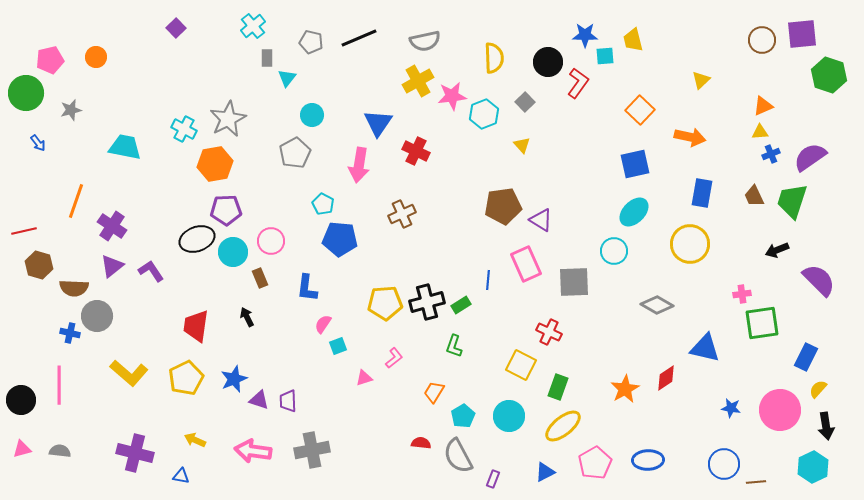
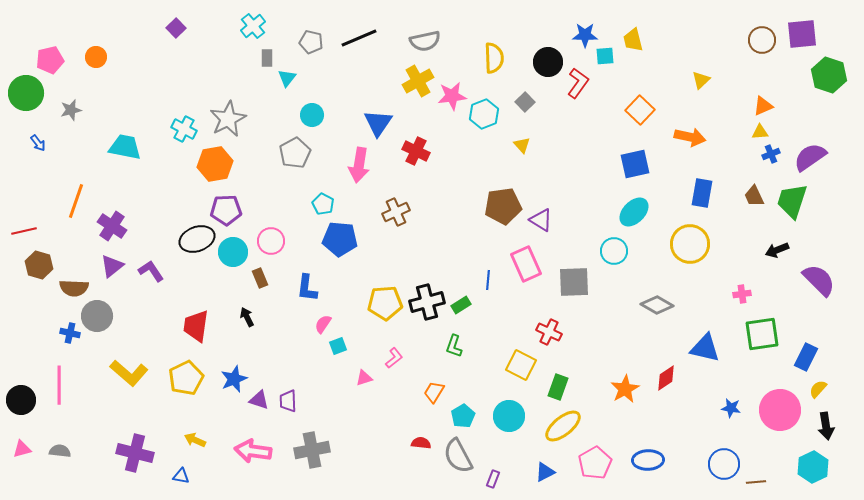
brown cross at (402, 214): moved 6 px left, 2 px up
green square at (762, 323): moved 11 px down
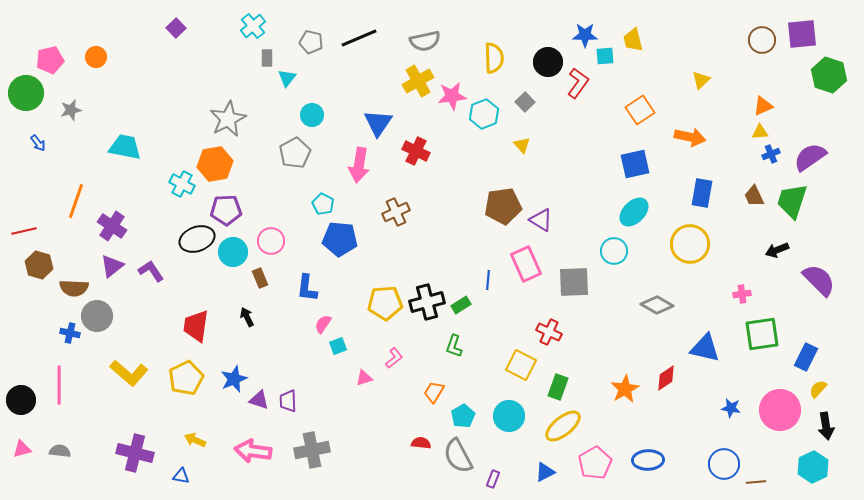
orange square at (640, 110): rotated 12 degrees clockwise
cyan cross at (184, 129): moved 2 px left, 55 px down
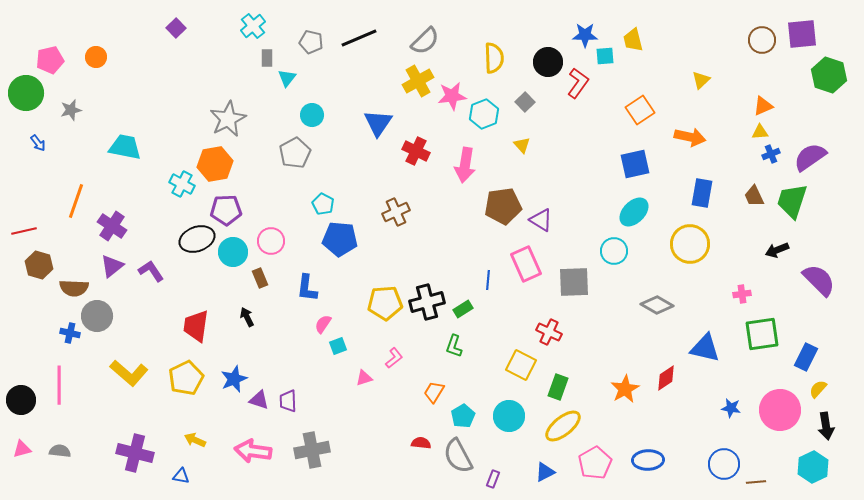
gray semicircle at (425, 41): rotated 32 degrees counterclockwise
pink arrow at (359, 165): moved 106 px right
green rectangle at (461, 305): moved 2 px right, 4 px down
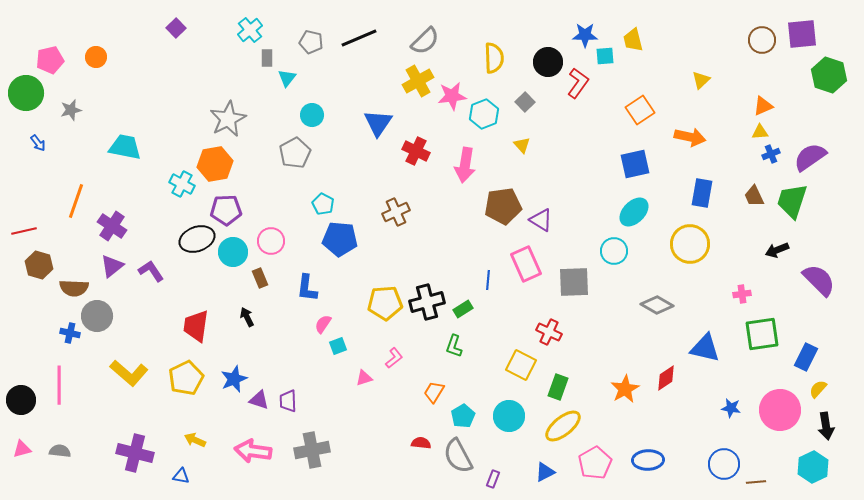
cyan cross at (253, 26): moved 3 px left, 4 px down
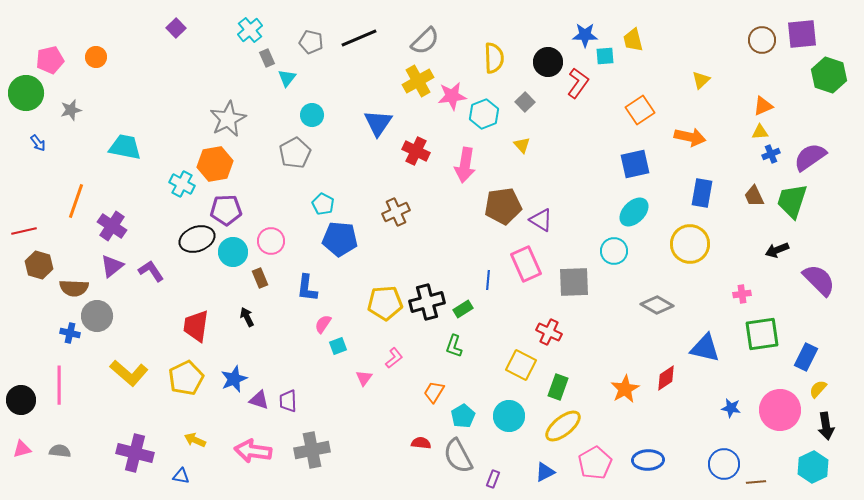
gray rectangle at (267, 58): rotated 24 degrees counterclockwise
pink triangle at (364, 378): rotated 36 degrees counterclockwise
